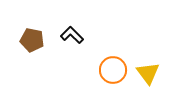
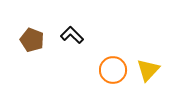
brown pentagon: rotated 10 degrees clockwise
yellow triangle: moved 3 px up; rotated 20 degrees clockwise
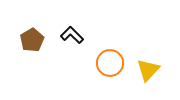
brown pentagon: rotated 20 degrees clockwise
orange circle: moved 3 px left, 7 px up
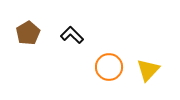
brown pentagon: moved 4 px left, 7 px up
orange circle: moved 1 px left, 4 px down
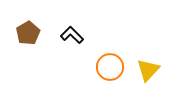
orange circle: moved 1 px right
